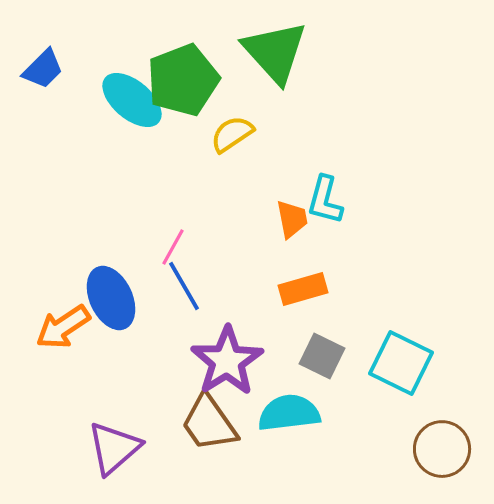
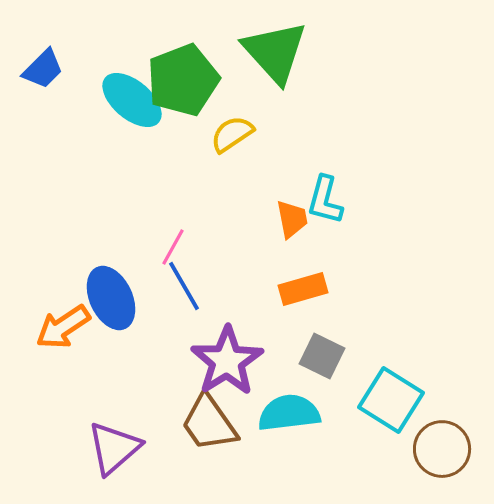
cyan square: moved 10 px left, 37 px down; rotated 6 degrees clockwise
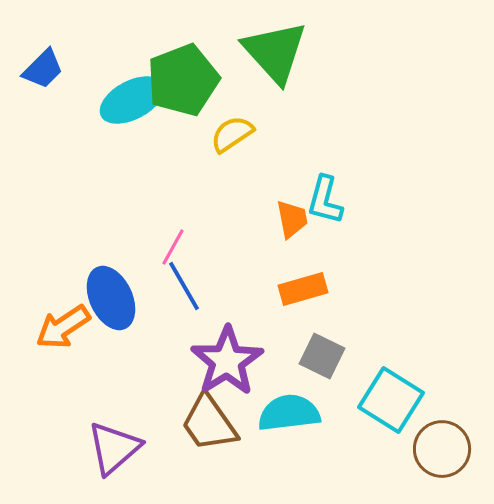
cyan ellipse: rotated 68 degrees counterclockwise
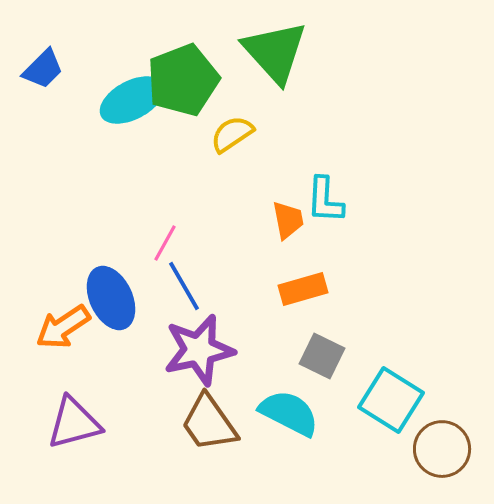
cyan L-shape: rotated 12 degrees counterclockwise
orange trapezoid: moved 4 px left, 1 px down
pink line: moved 8 px left, 4 px up
purple star: moved 28 px left, 11 px up; rotated 20 degrees clockwise
cyan semicircle: rotated 34 degrees clockwise
purple triangle: moved 40 px left, 25 px up; rotated 26 degrees clockwise
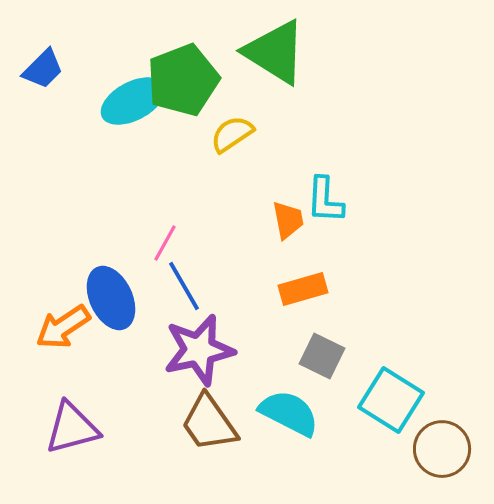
green triangle: rotated 16 degrees counterclockwise
cyan ellipse: moved 1 px right, 1 px down
purple triangle: moved 2 px left, 5 px down
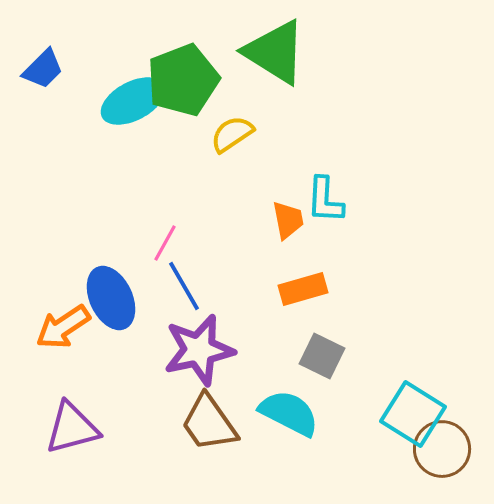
cyan square: moved 22 px right, 14 px down
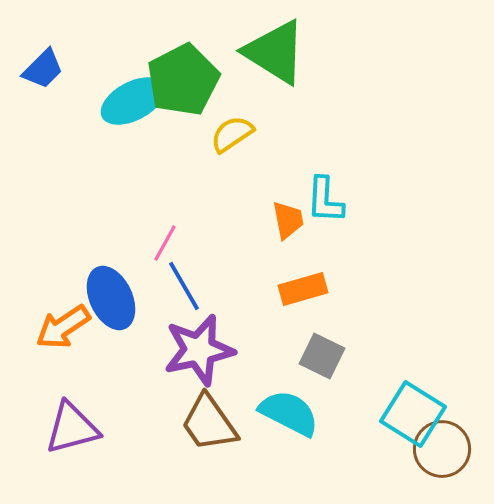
green pentagon: rotated 6 degrees counterclockwise
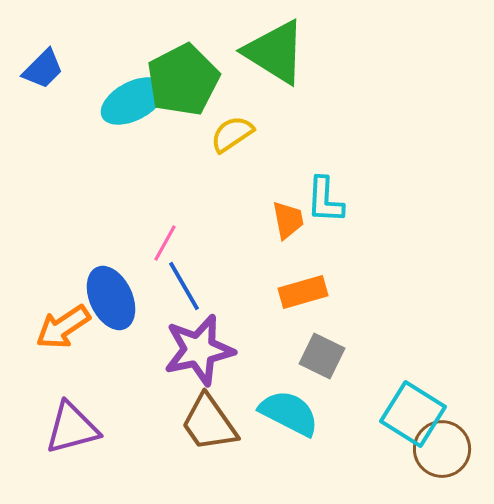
orange rectangle: moved 3 px down
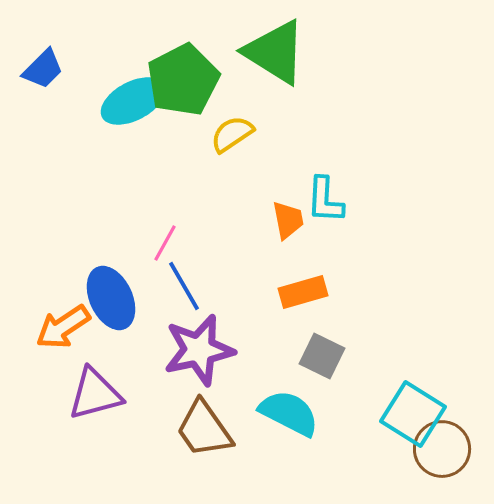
brown trapezoid: moved 5 px left, 6 px down
purple triangle: moved 23 px right, 34 px up
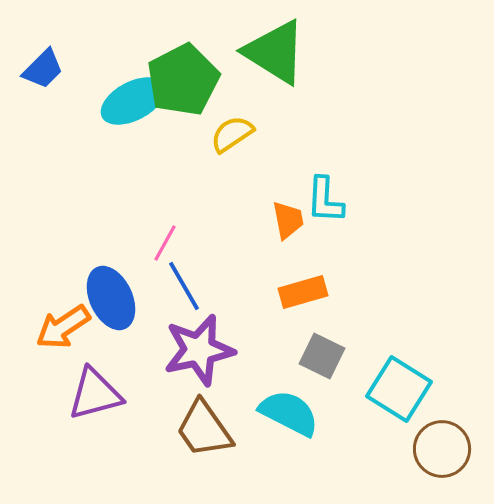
cyan square: moved 14 px left, 25 px up
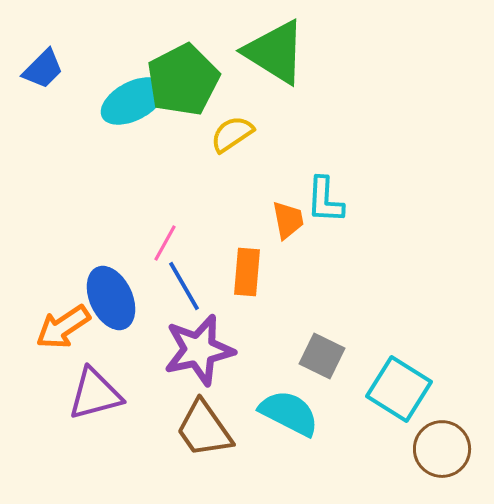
orange rectangle: moved 56 px left, 20 px up; rotated 69 degrees counterclockwise
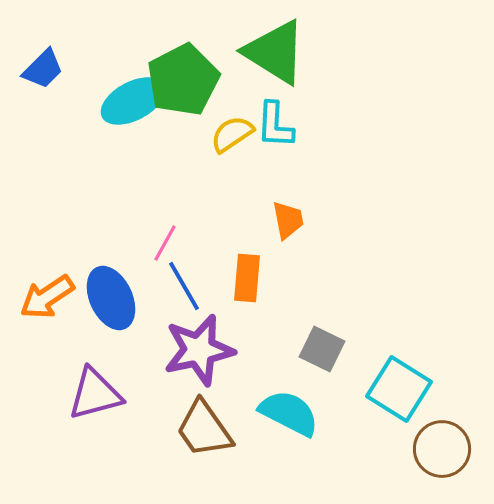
cyan L-shape: moved 50 px left, 75 px up
orange rectangle: moved 6 px down
orange arrow: moved 16 px left, 30 px up
gray square: moved 7 px up
